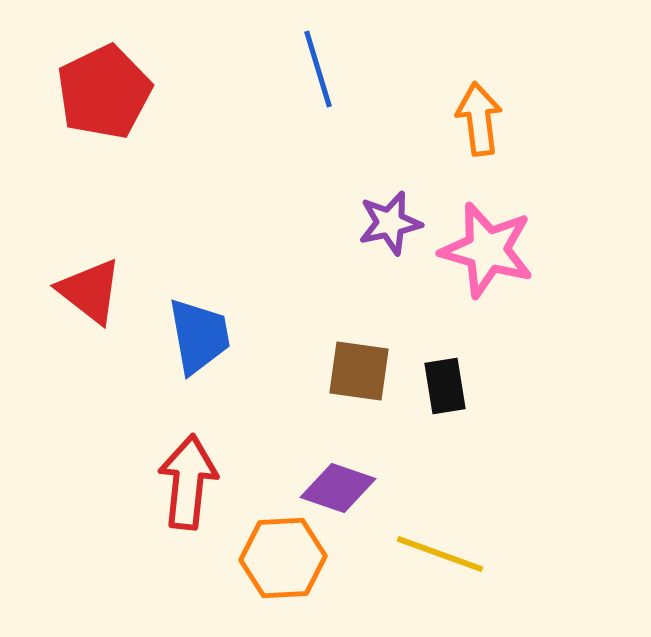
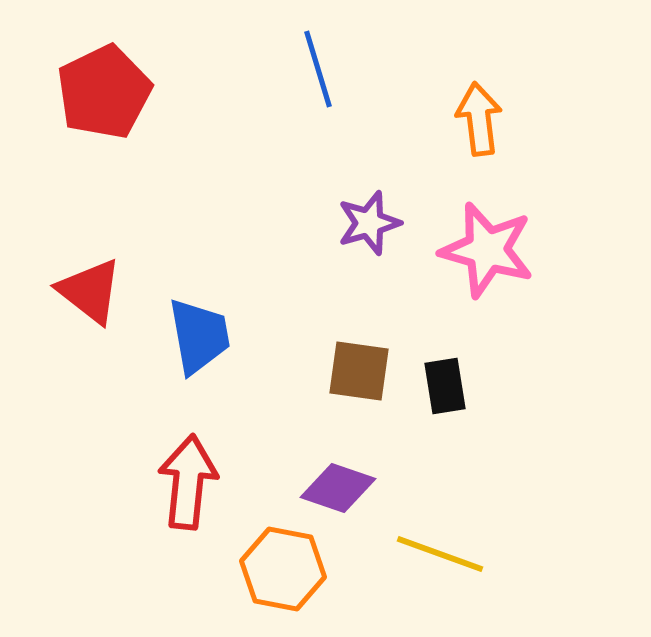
purple star: moved 21 px left; rotated 4 degrees counterclockwise
orange hexagon: moved 11 px down; rotated 14 degrees clockwise
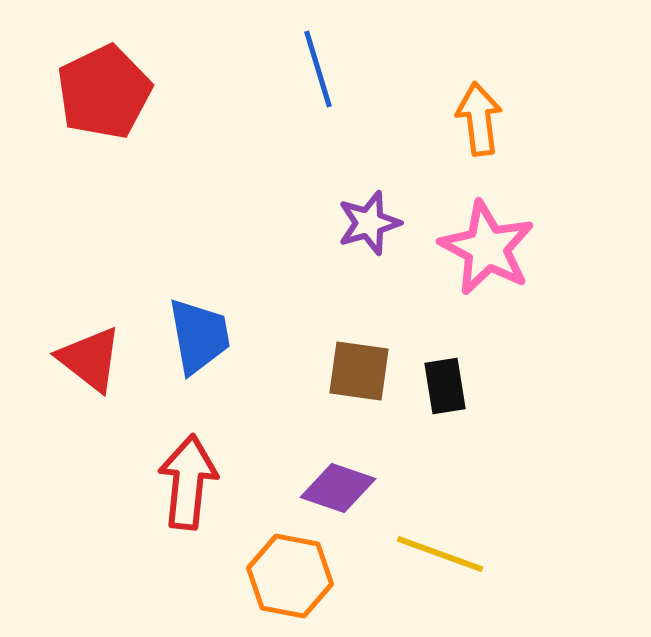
pink star: moved 2 px up; rotated 12 degrees clockwise
red triangle: moved 68 px down
orange hexagon: moved 7 px right, 7 px down
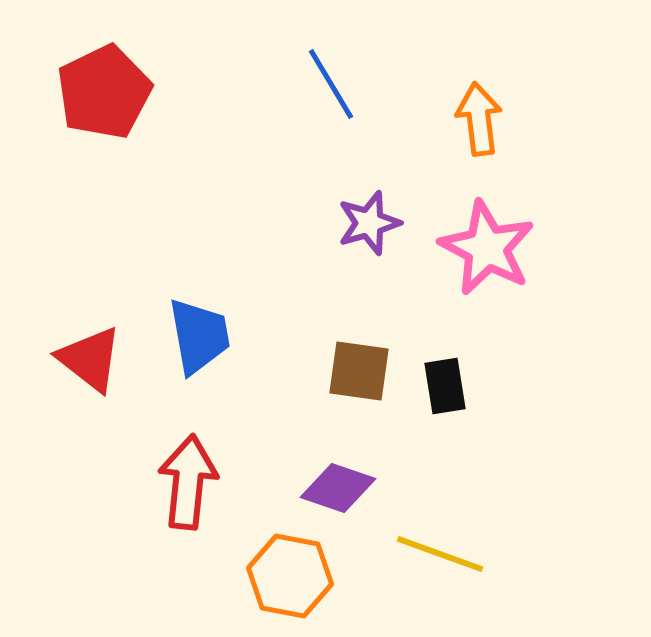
blue line: moved 13 px right, 15 px down; rotated 14 degrees counterclockwise
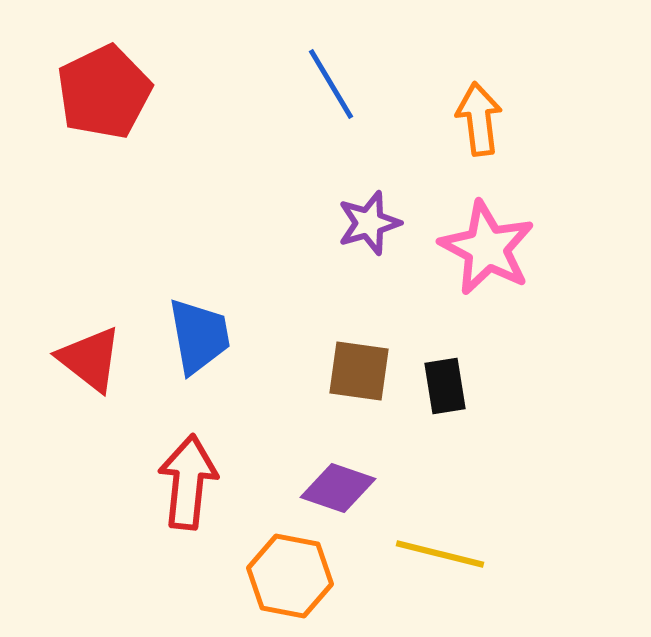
yellow line: rotated 6 degrees counterclockwise
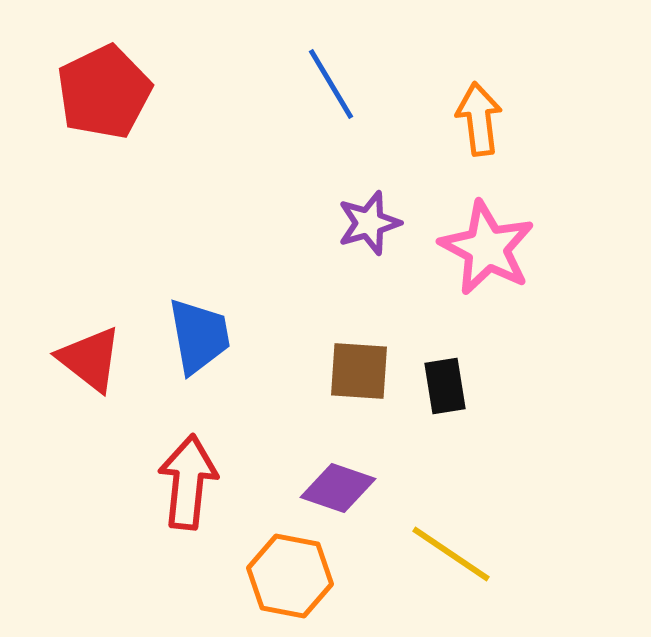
brown square: rotated 4 degrees counterclockwise
yellow line: moved 11 px right; rotated 20 degrees clockwise
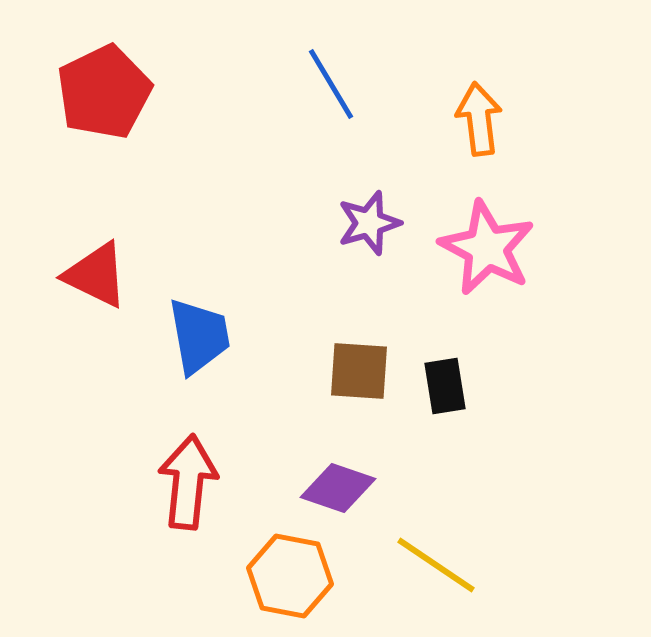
red triangle: moved 6 px right, 84 px up; rotated 12 degrees counterclockwise
yellow line: moved 15 px left, 11 px down
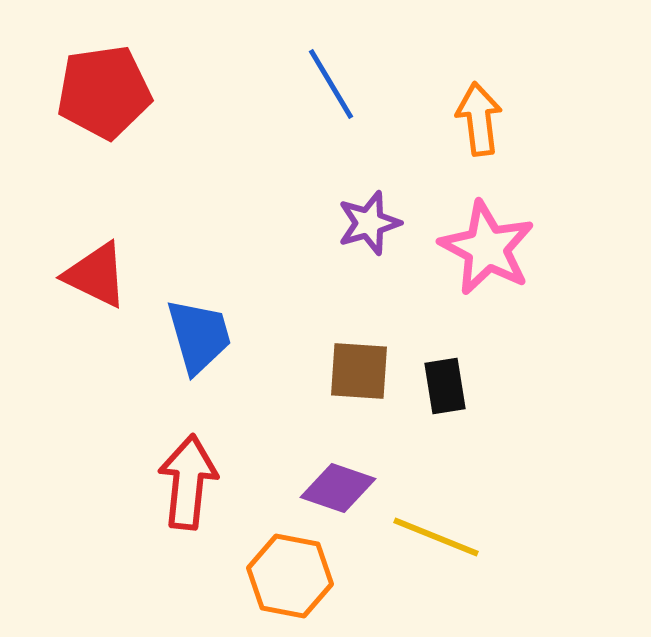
red pentagon: rotated 18 degrees clockwise
blue trapezoid: rotated 6 degrees counterclockwise
yellow line: moved 28 px up; rotated 12 degrees counterclockwise
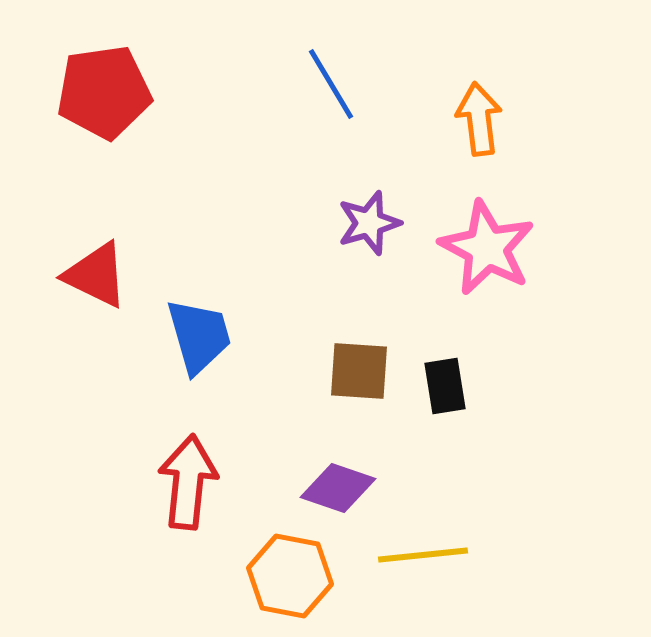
yellow line: moved 13 px left, 18 px down; rotated 28 degrees counterclockwise
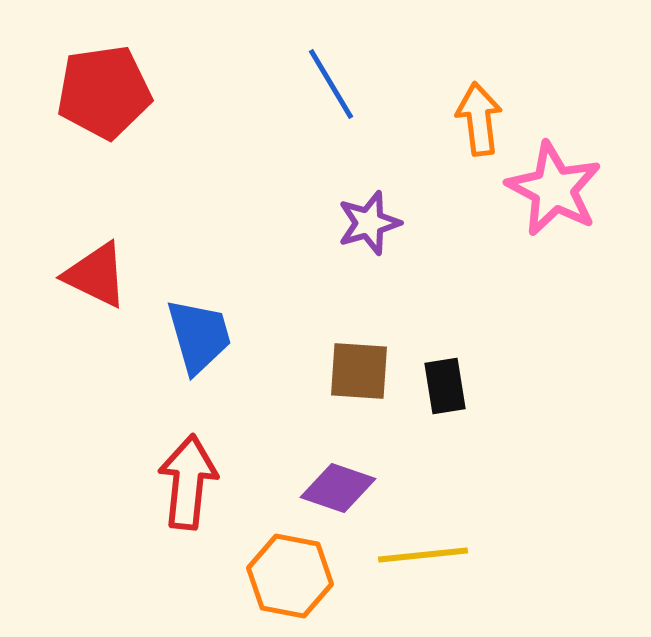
pink star: moved 67 px right, 59 px up
